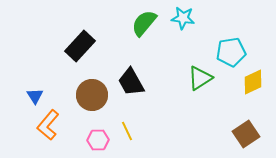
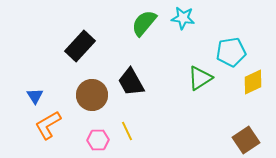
orange L-shape: rotated 20 degrees clockwise
brown square: moved 6 px down
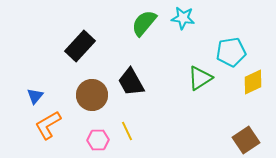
blue triangle: rotated 12 degrees clockwise
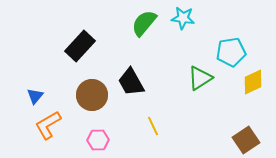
yellow line: moved 26 px right, 5 px up
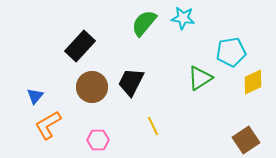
black trapezoid: rotated 56 degrees clockwise
brown circle: moved 8 px up
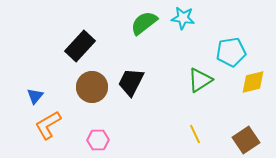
green semicircle: rotated 12 degrees clockwise
green triangle: moved 2 px down
yellow diamond: rotated 12 degrees clockwise
yellow line: moved 42 px right, 8 px down
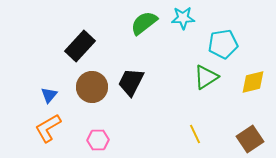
cyan star: rotated 10 degrees counterclockwise
cyan pentagon: moved 8 px left, 8 px up
green triangle: moved 6 px right, 3 px up
blue triangle: moved 14 px right, 1 px up
orange L-shape: moved 3 px down
brown square: moved 4 px right, 1 px up
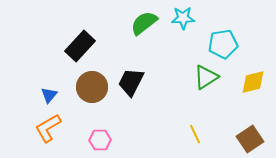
pink hexagon: moved 2 px right
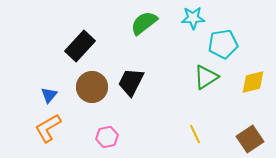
cyan star: moved 10 px right
pink hexagon: moved 7 px right, 3 px up; rotated 10 degrees counterclockwise
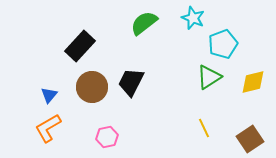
cyan star: rotated 25 degrees clockwise
cyan pentagon: rotated 12 degrees counterclockwise
green triangle: moved 3 px right
yellow line: moved 9 px right, 6 px up
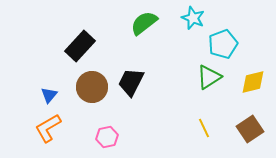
brown square: moved 10 px up
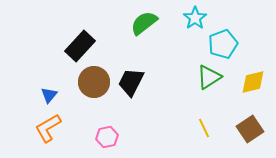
cyan star: moved 2 px right; rotated 15 degrees clockwise
brown circle: moved 2 px right, 5 px up
